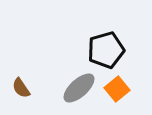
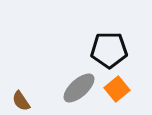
black pentagon: moved 3 px right; rotated 15 degrees clockwise
brown semicircle: moved 13 px down
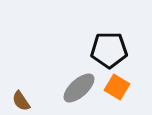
orange square: moved 2 px up; rotated 20 degrees counterclockwise
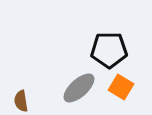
orange square: moved 4 px right
brown semicircle: rotated 25 degrees clockwise
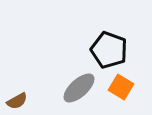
black pentagon: rotated 21 degrees clockwise
brown semicircle: moved 4 px left; rotated 110 degrees counterclockwise
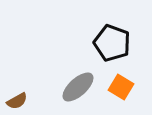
black pentagon: moved 3 px right, 7 px up
gray ellipse: moved 1 px left, 1 px up
